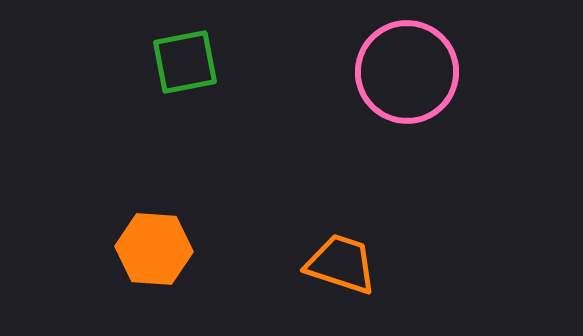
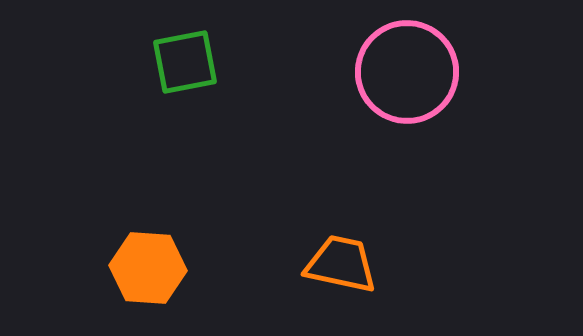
orange hexagon: moved 6 px left, 19 px down
orange trapezoid: rotated 6 degrees counterclockwise
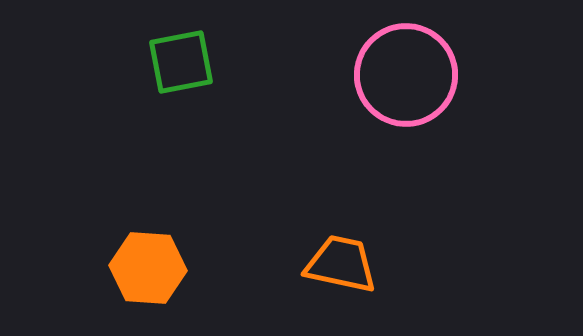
green square: moved 4 px left
pink circle: moved 1 px left, 3 px down
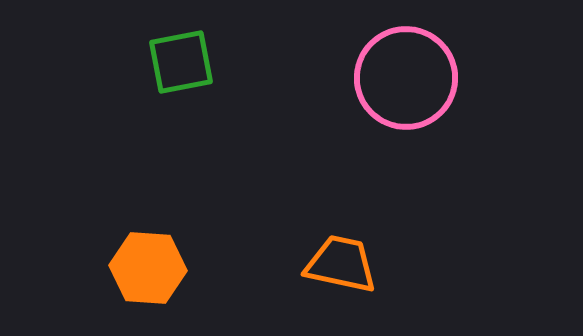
pink circle: moved 3 px down
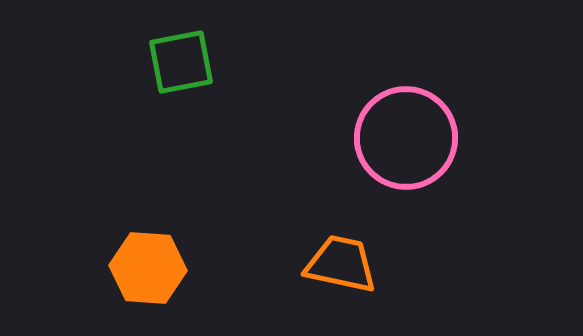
pink circle: moved 60 px down
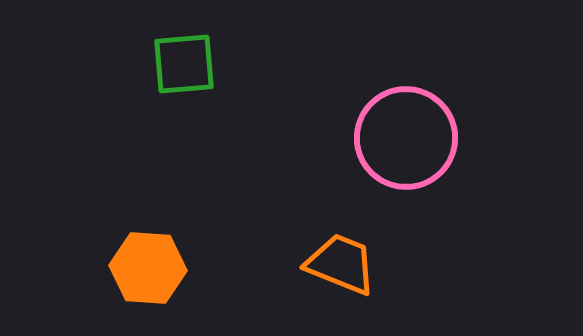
green square: moved 3 px right, 2 px down; rotated 6 degrees clockwise
orange trapezoid: rotated 10 degrees clockwise
